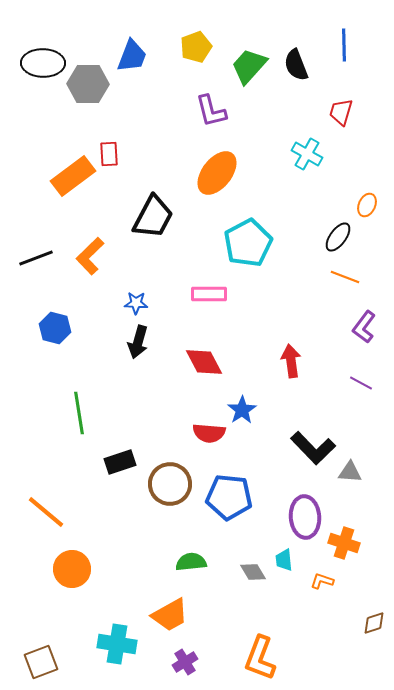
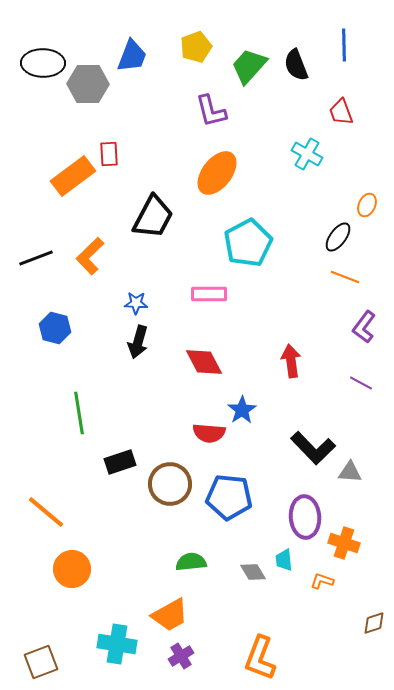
red trapezoid at (341, 112): rotated 36 degrees counterclockwise
purple cross at (185, 662): moved 4 px left, 6 px up
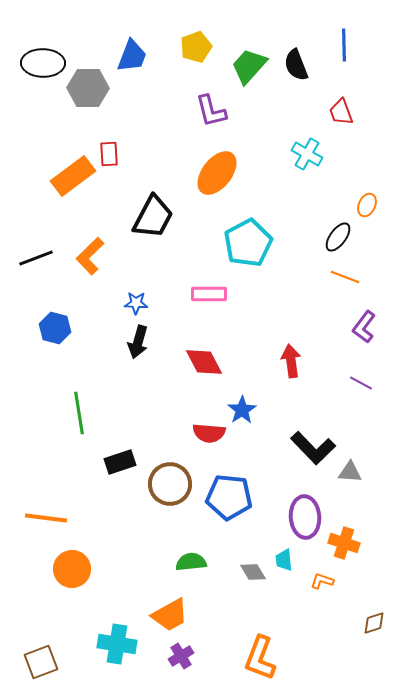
gray hexagon at (88, 84): moved 4 px down
orange line at (46, 512): moved 6 px down; rotated 33 degrees counterclockwise
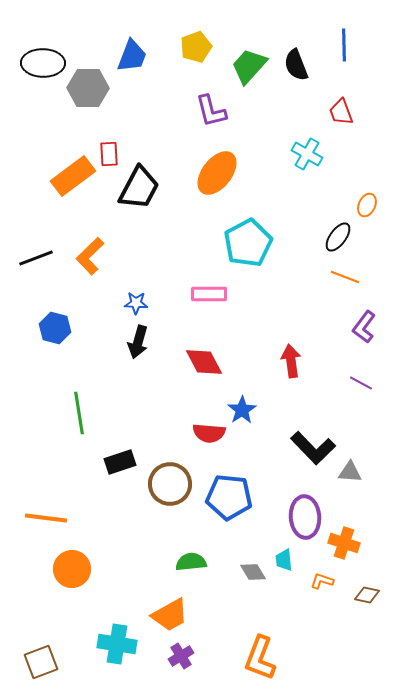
black trapezoid at (153, 217): moved 14 px left, 29 px up
brown diamond at (374, 623): moved 7 px left, 28 px up; rotated 30 degrees clockwise
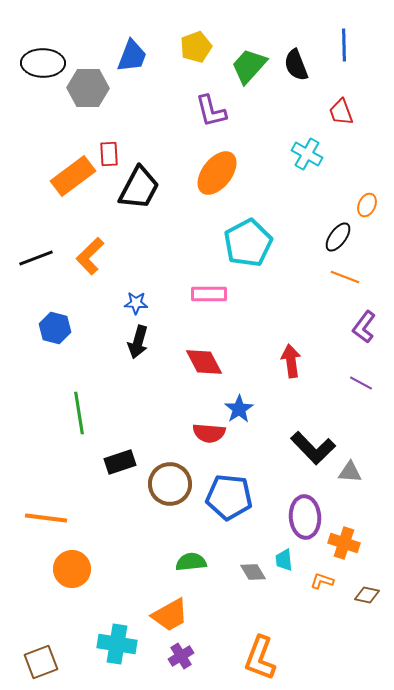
blue star at (242, 410): moved 3 px left, 1 px up
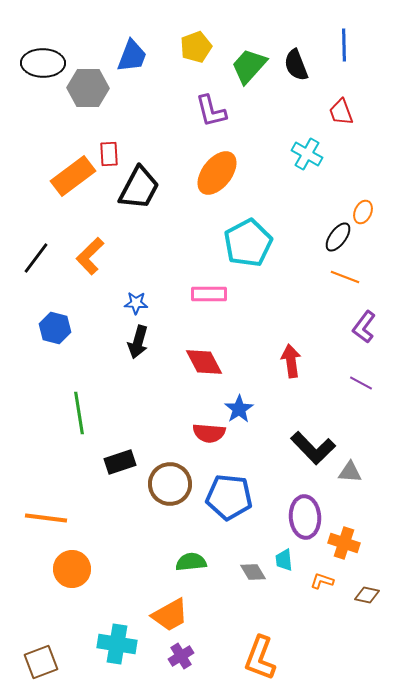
orange ellipse at (367, 205): moved 4 px left, 7 px down
black line at (36, 258): rotated 32 degrees counterclockwise
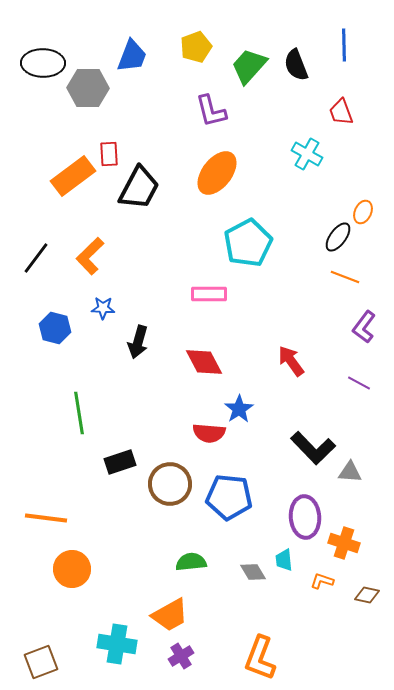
blue star at (136, 303): moved 33 px left, 5 px down
red arrow at (291, 361): rotated 28 degrees counterclockwise
purple line at (361, 383): moved 2 px left
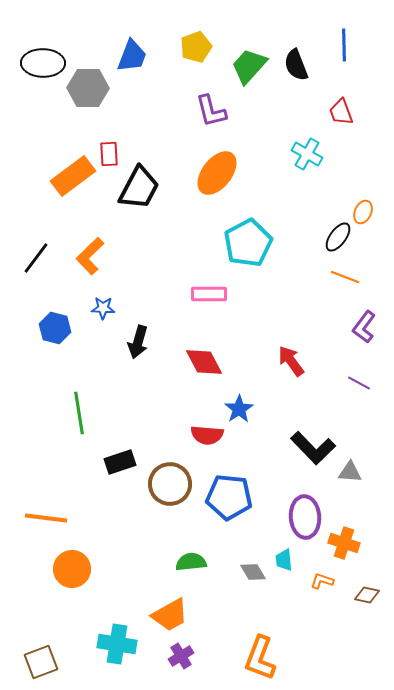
red semicircle at (209, 433): moved 2 px left, 2 px down
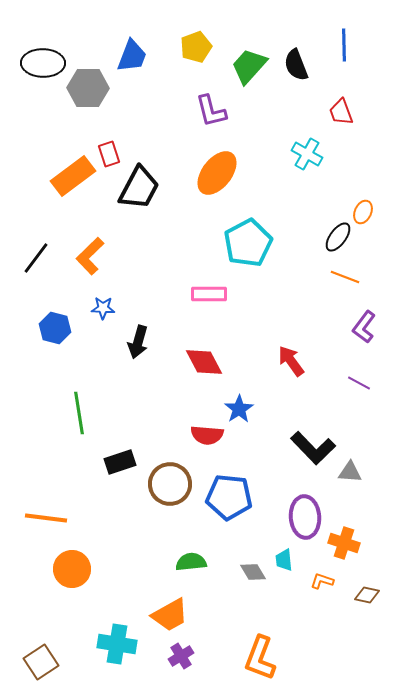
red rectangle at (109, 154): rotated 15 degrees counterclockwise
brown square at (41, 662): rotated 12 degrees counterclockwise
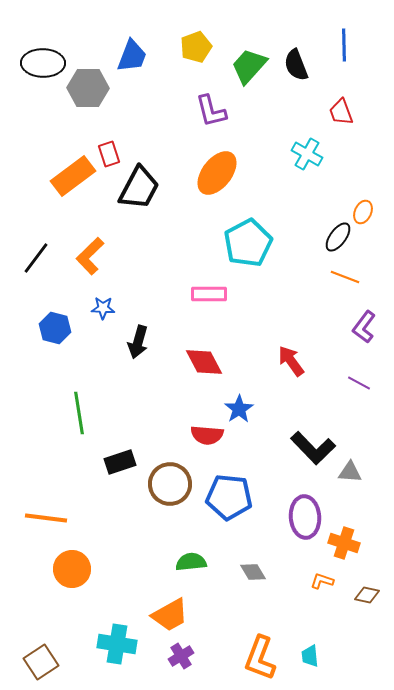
cyan trapezoid at (284, 560): moved 26 px right, 96 px down
